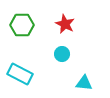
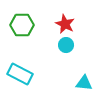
cyan circle: moved 4 px right, 9 px up
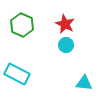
green hexagon: rotated 25 degrees clockwise
cyan rectangle: moved 3 px left
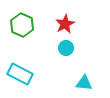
red star: rotated 18 degrees clockwise
cyan circle: moved 3 px down
cyan rectangle: moved 3 px right
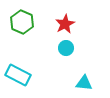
green hexagon: moved 3 px up
cyan rectangle: moved 2 px left, 1 px down
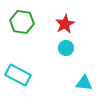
green hexagon: rotated 15 degrees counterclockwise
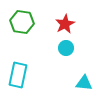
cyan rectangle: rotated 75 degrees clockwise
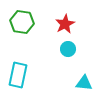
cyan circle: moved 2 px right, 1 px down
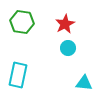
cyan circle: moved 1 px up
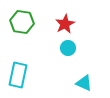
cyan triangle: rotated 18 degrees clockwise
